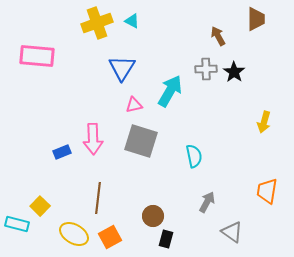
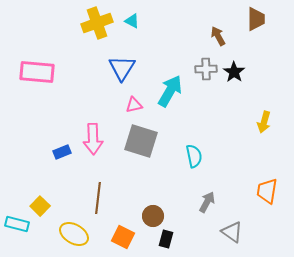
pink rectangle: moved 16 px down
orange square: moved 13 px right; rotated 35 degrees counterclockwise
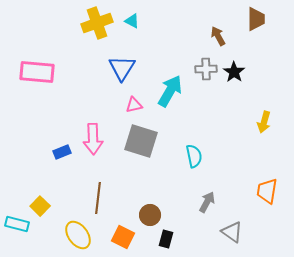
brown circle: moved 3 px left, 1 px up
yellow ellipse: moved 4 px right, 1 px down; rotated 24 degrees clockwise
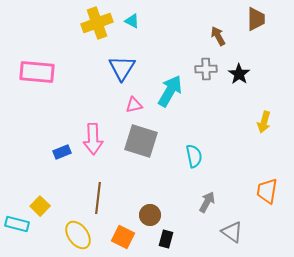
black star: moved 5 px right, 2 px down
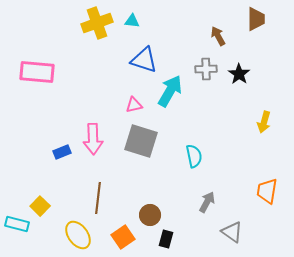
cyan triangle: rotated 21 degrees counterclockwise
blue triangle: moved 22 px right, 8 px up; rotated 44 degrees counterclockwise
orange square: rotated 30 degrees clockwise
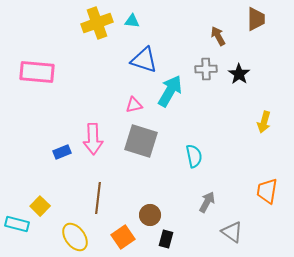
yellow ellipse: moved 3 px left, 2 px down
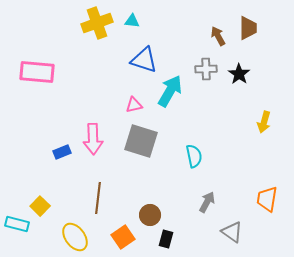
brown trapezoid: moved 8 px left, 9 px down
orange trapezoid: moved 8 px down
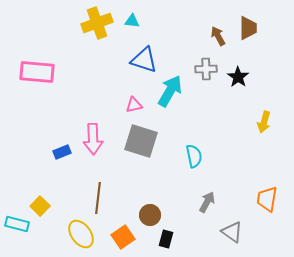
black star: moved 1 px left, 3 px down
yellow ellipse: moved 6 px right, 3 px up
